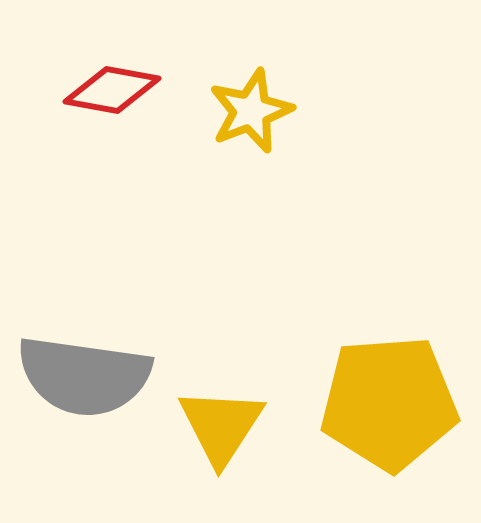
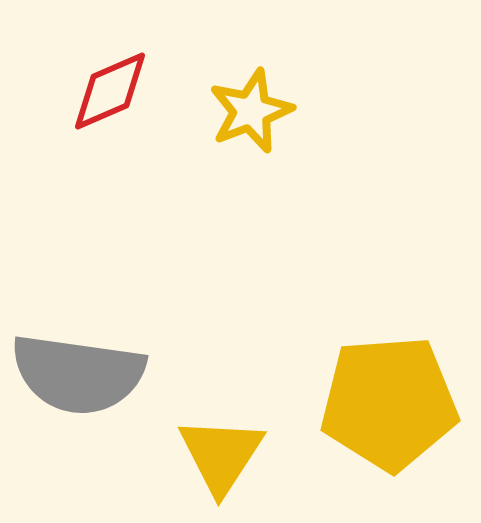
red diamond: moved 2 px left, 1 px down; rotated 34 degrees counterclockwise
gray semicircle: moved 6 px left, 2 px up
yellow triangle: moved 29 px down
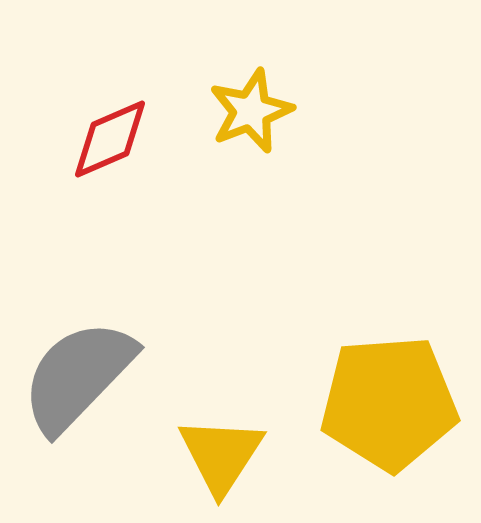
red diamond: moved 48 px down
gray semicircle: moved 2 px down; rotated 126 degrees clockwise
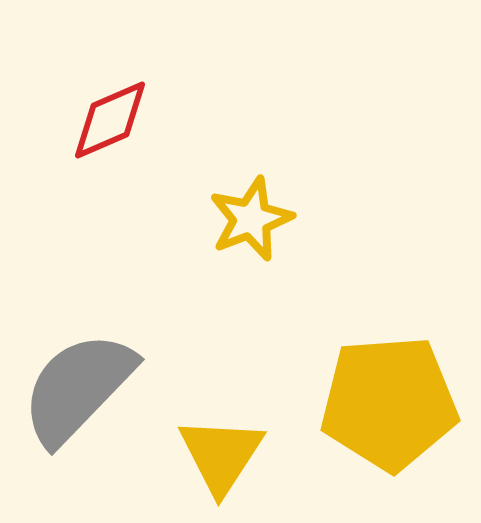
yellow star: moved 108 px down
red diamond: moved 19 px up
gray semicircle: moved 12 px down
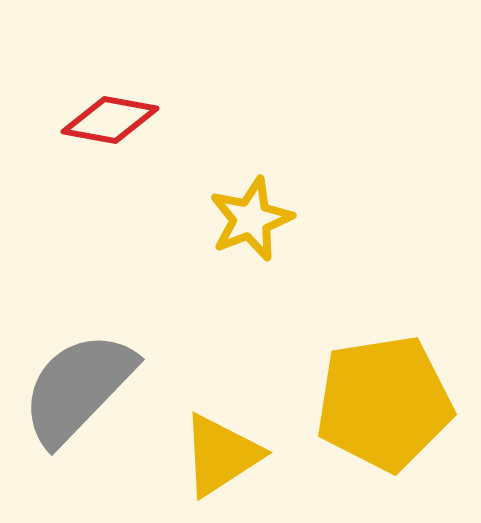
red diamond: rotated 34 degrees clockwise
yellow pentagon: moved 5 px left; rotated 5 degrees counterclockwise
yellow triangle: rotated 24 degrees clockwise
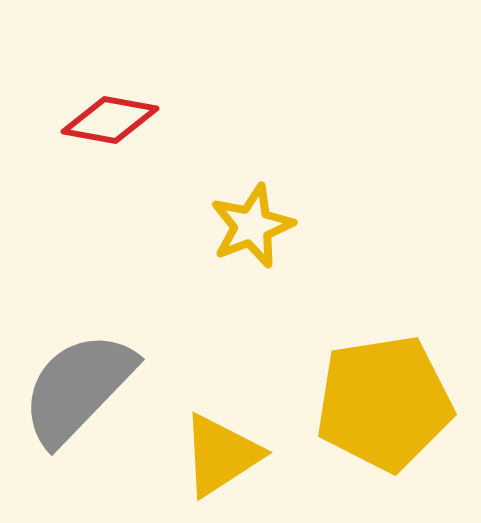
yellow star: moved 1 px right, 7 px down
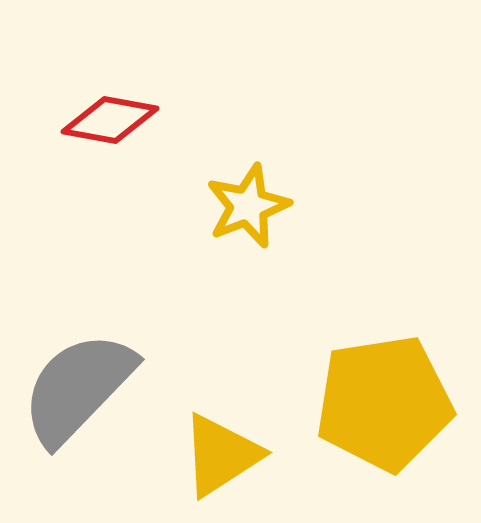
yellow star: moved 4 px left, 20 px up
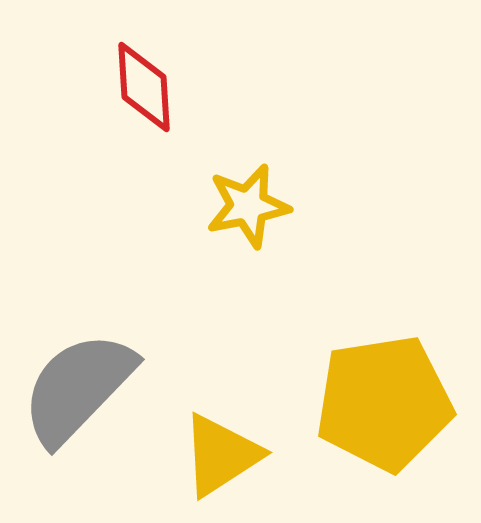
red diamond: moved 34 px right, 33 px up; rotated 76 degrees clockwise
yellow star: rotated 10 degrees clockwise
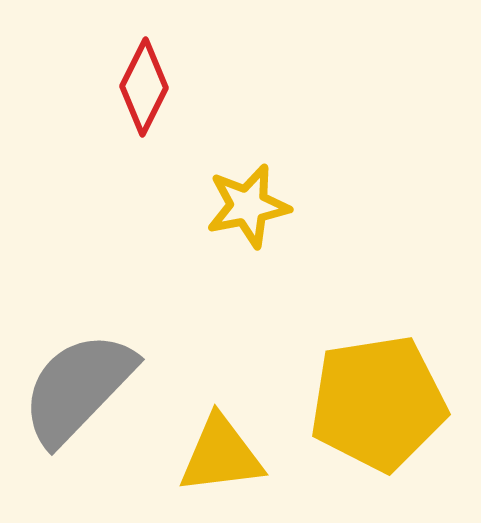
red diamond: rotated 30 degrees clockwise
yellow pentagon: moved 6 px left
yellow triangle: rotated 26 degrees clockwise
